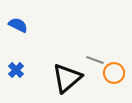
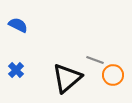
orange circle: moved 1 px left, 2 px down
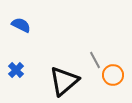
blue semicircle: moved 3 px right
gray line: rotated 42 degrees clockwise
black triangle: moved 3 px left, 3 px down
